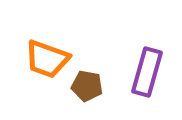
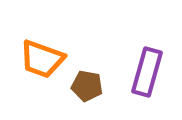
orange trapezoid: moved 5 px left
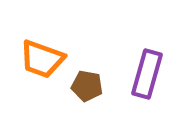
purple rectangle: moved 2 px down
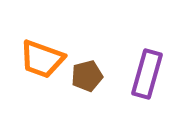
brown pentagon: moved 10 px up; rotated 24 degrees counterclockwise
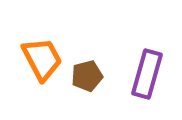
orange trapezoid: rotated 138 degrees counterclockwise
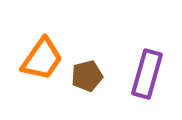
orange trapezoid: rotated 63 degrees clockwise
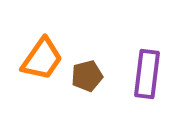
purple rectangle: rotated 9 degrees counterclockwise
